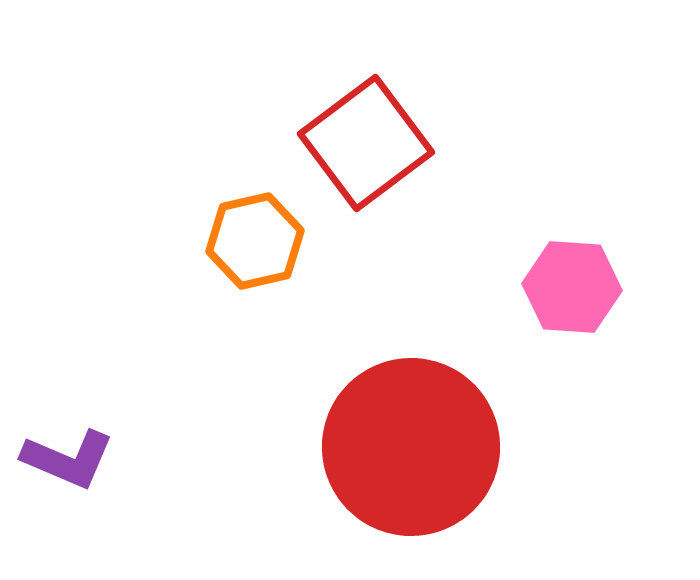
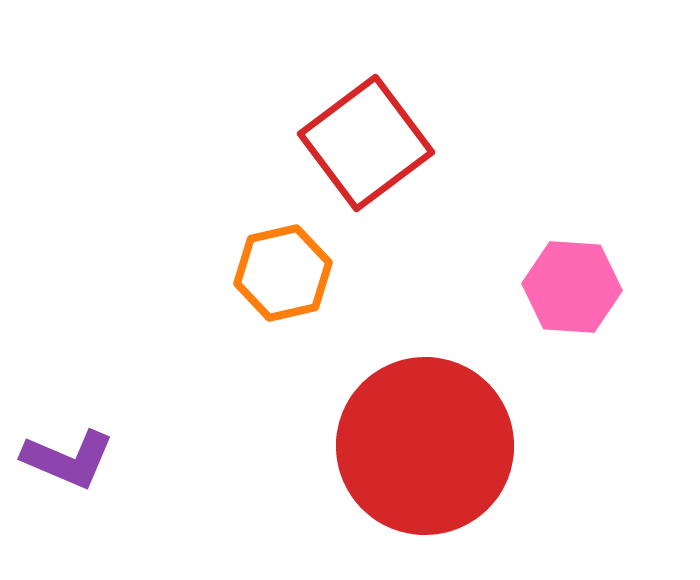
orange hexagon: moved 28 px right, 32 px down
red circle: moved 14 px right, 1 px up
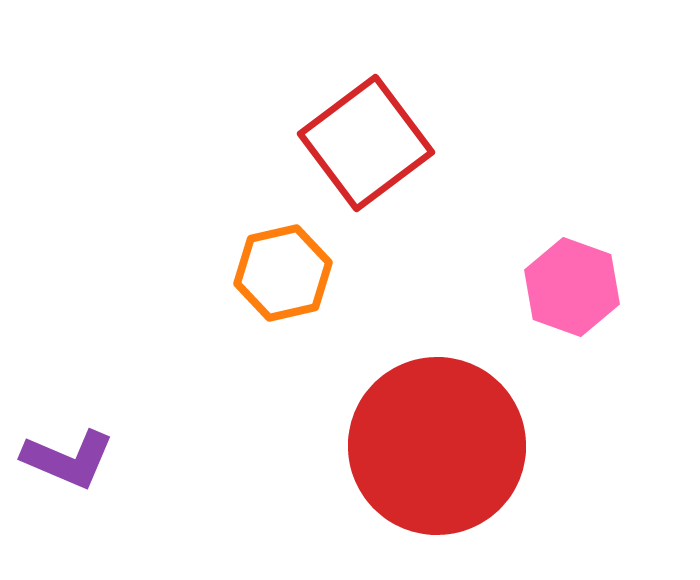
pink hexagon: rotated 16 degrees clockwise
red circle: moved 12 px right
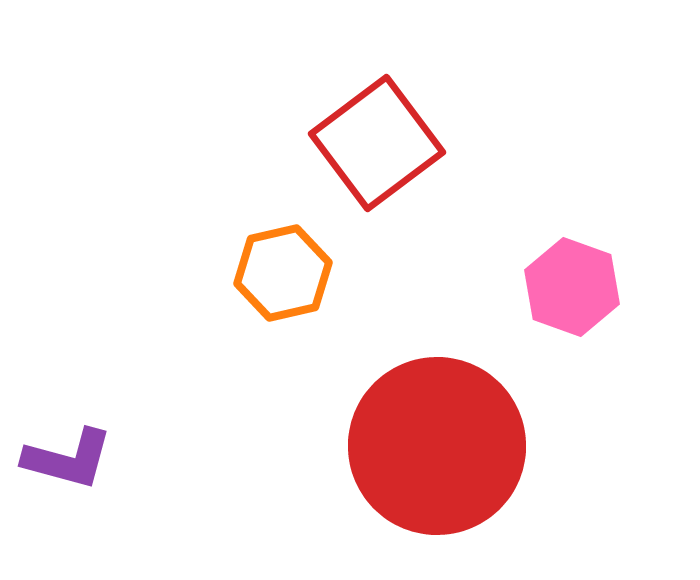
red square: moved 11 px right
purple L-shape: rotated 8 degrees counterclockwise
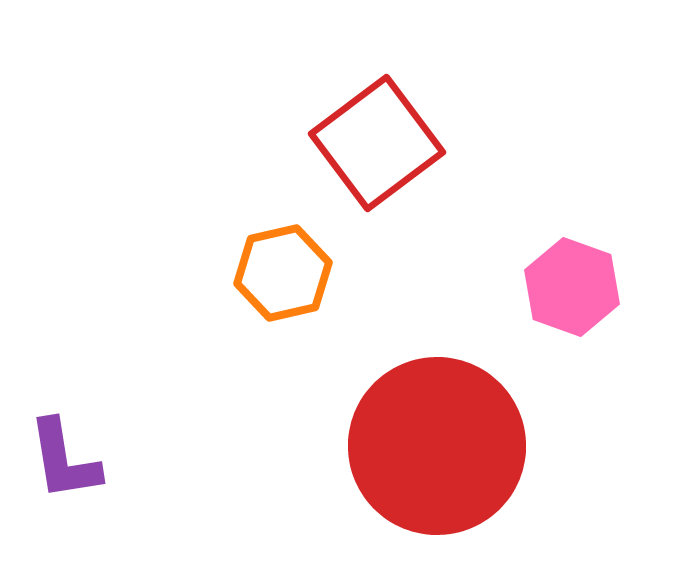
purple L-shape: moved 4 px left, 1 px down; rotated 66 degrees clockwise
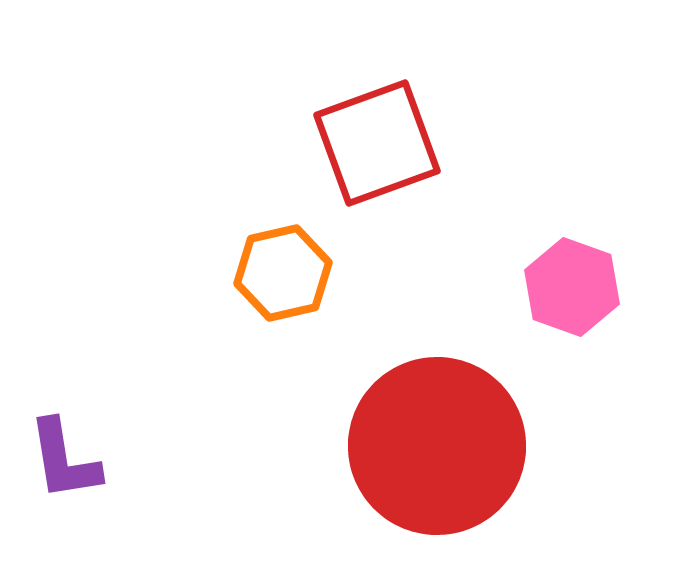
red square: rotated 17 degrees clockwise
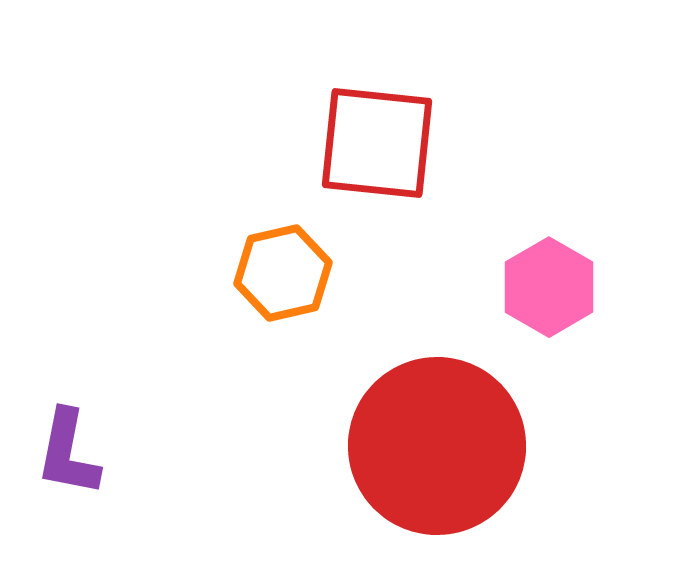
red square: rotated 26 degrees clockwise
pink hexagon: moved 23 px left; rotated 10 degrees clockwise
purple L-shape: moved 4 px right, 7 px up; rotated 20 degrees clockwise
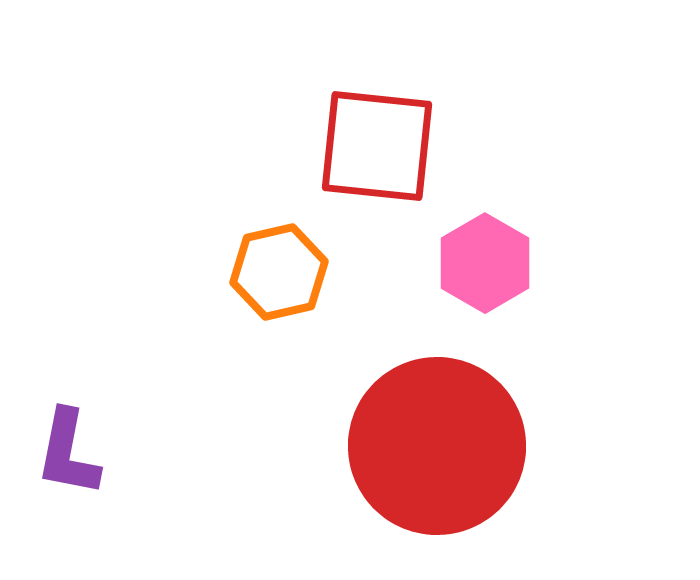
red square: moved 3 px down
orange hexagon: moved 4 px left, 1 px up
pink hexagon: moved 64 px left, 24 px up
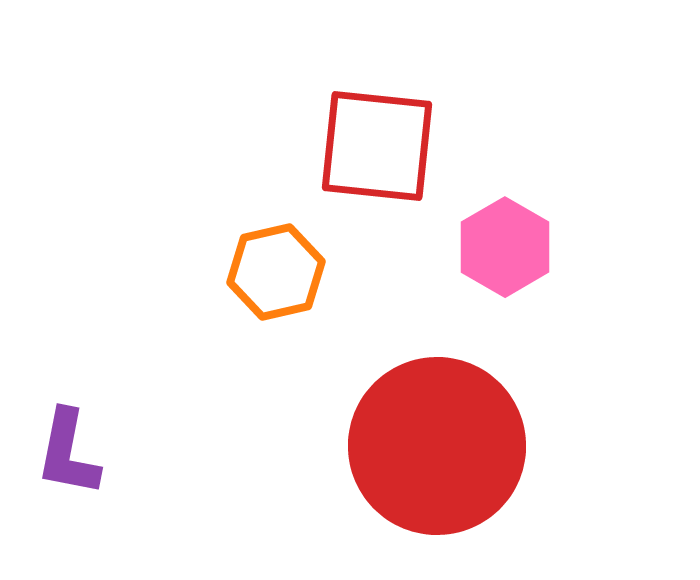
pink hexagon: moved 20 px right, 16 px up
orange hexagon: moved 3 px left
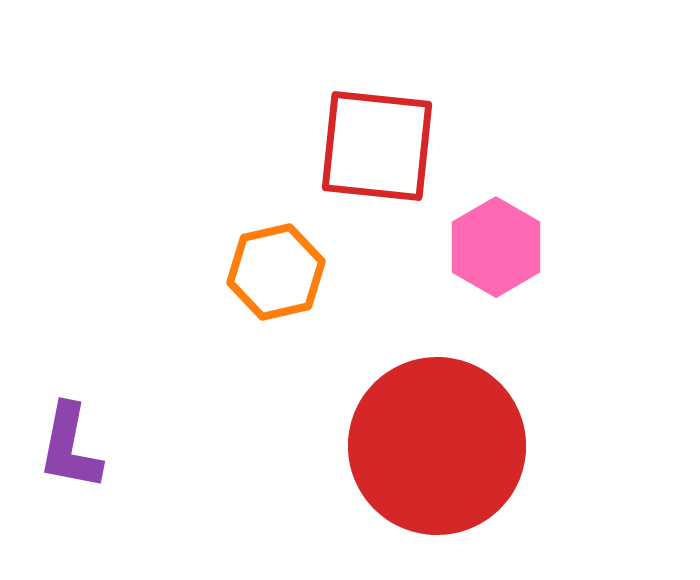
pink hexagon: moved 9 px left
purple L-shape: moved 2 px right, 6 px up
